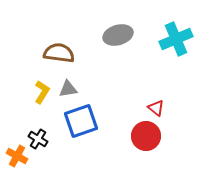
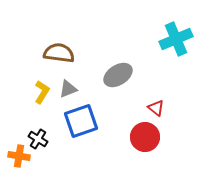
gray ellipse: moved 40 px down; rotated 16 degrees counterclockwise
gray triangle: rotated 12 degrees counterclockwise
red circle: moved 1 px left, 1 px down
orange cross: moved 2 px right; rotated 20 degrees counterclockwise
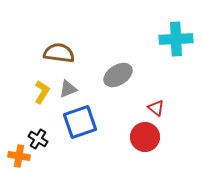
cyan cross: rotated 20 degrees clockwise
blue square: moved 1 px left, 1 px down
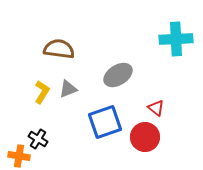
brown semicircle: moved 4 px up
blue square: moved 25 px right
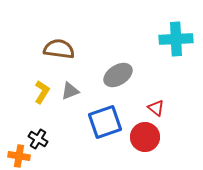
gray triangle: moved 2 px right, 2 px down
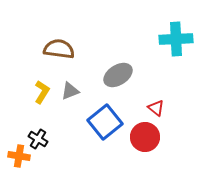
blue square: rotated 20 degrees counterclockwise
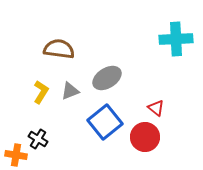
gray ellipse: moved 11 px left, 3 px down
yellow L-shape: moved 1 px left
orange cross: moved 3 px left, 1 px up
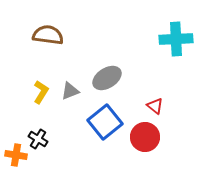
brown semicircle: moved 11 px left, 14 px up
red triangle: moved 1 px left, 2 px up
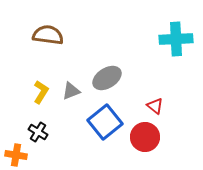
gray triangle: moved 1 px right
black cross: moved 7 px up
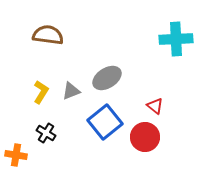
black cross: moved 8 px right, 1 px down
